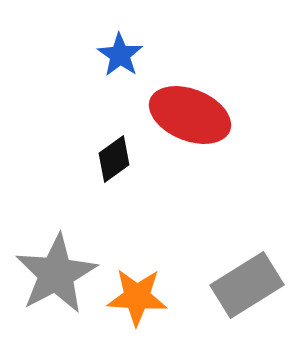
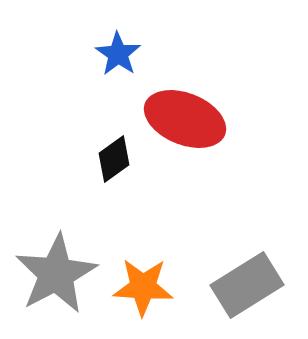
blue star: moved 2 px left, 1 px up
red ellipse: moved 5 px left, 4 px down
orange star: moved 6 px right, 10 px up
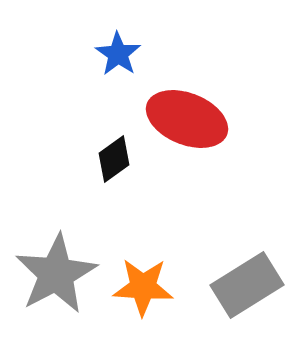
red ellipse: moved 2 px right
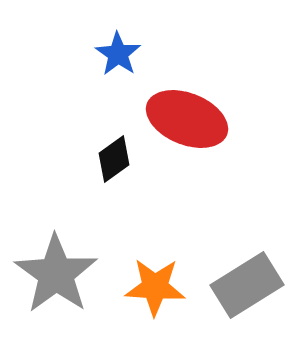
gray star: rotated 8 degrees counterclockwise
orange star: moved 12 px right
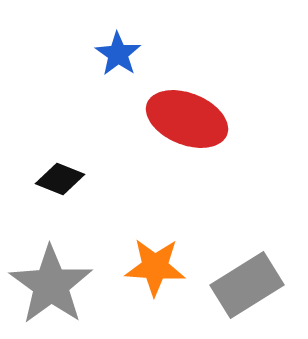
black diamond: moved 54 px left, 20 px down; rotated 57 degrees clockwise
gray star: moved 5 px left, 11 px down
orange star: moved 20 px up
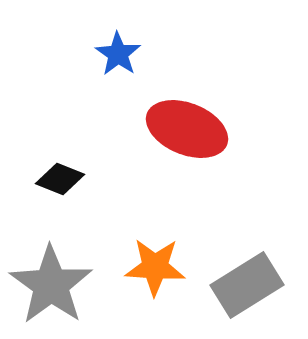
red ellipse: moved 10 px down
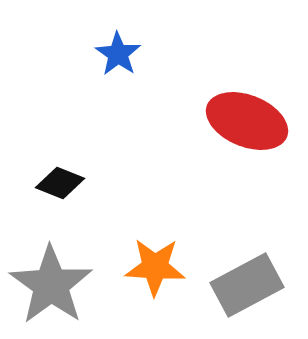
red ellipse: moved 60 px right, 8 px up
black diamond: moved 4 px down
gray rectangle: rotated 4 degrees clockwise
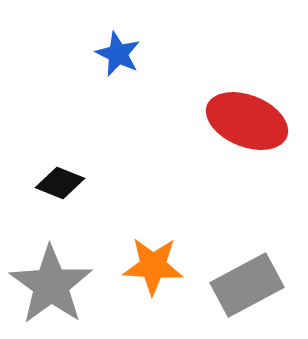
blue star: rotated 9 degrees counterclockwise
orange star: moved 2 px left, 1 px up
